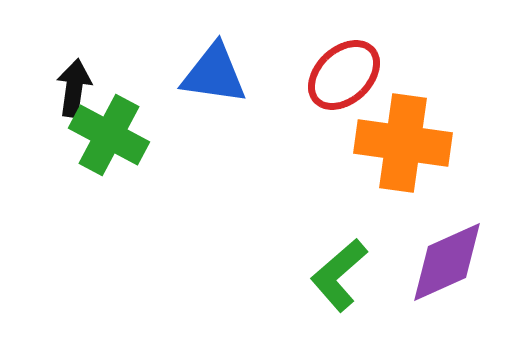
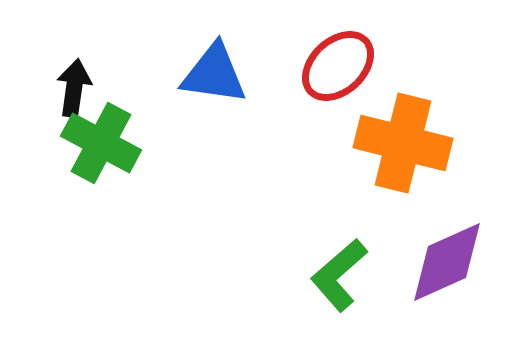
red ellipse: moved 6 px left, 9 px up
green cross: moved 8 px left, 8 px down
orange cross: rotated 6 degrees clockwise
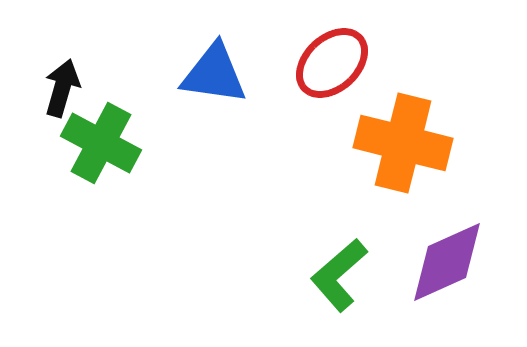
red ellipse: moved 6 px left, 3 px up
black arrow: moved 12 px left; rotated 8 degrees clockwise
